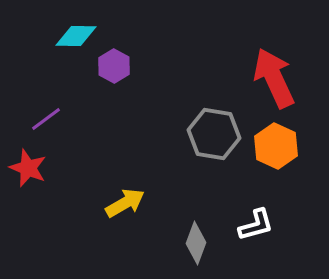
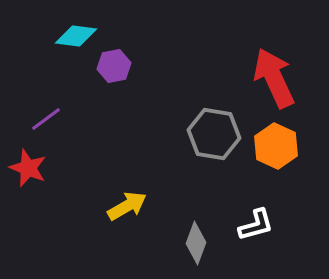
cyan diamond: rotated 6 degrees clockwise
purple hexagon: rotated 20 degrees clockwise
yellow arrow: moved 2 px right, 3 px down
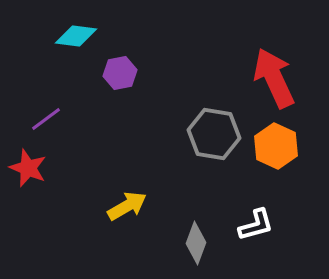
purple hexagon: moved 6 px right, 7 px down
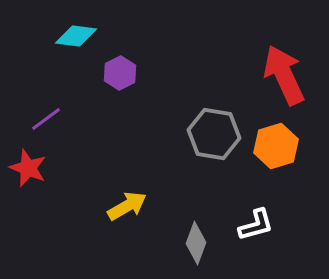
purple hexagon: rotated 16 degrees counterclockwise
red arrow: moved 10 px right, 3 px up
orange hexagon: rotated 18 degrees clockwise
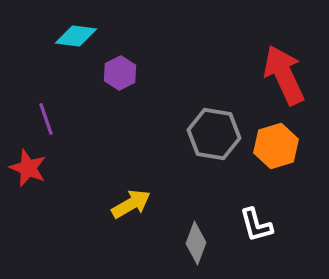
purple line: rotated 72 degrees counterclockwise
yellow arrow: moved 4 px right, 2 px up
white L-shape: rotated 90 degrees clockwise
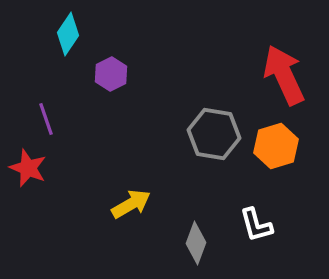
cyan diamond: moved 8 px left, 2 px up; rotated 63 degrees counterclockwise
purple hexagon: moved 9 px left, 1 px down
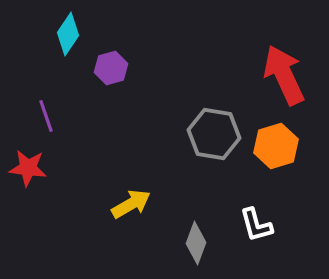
purple hexagon: moved 6 px up; rotated 12 degrees clockwise
purple line: moved 3 px up
red star: rotated 15 degrees counterclockwise
